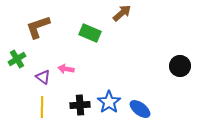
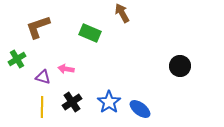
brown arrow: rotated 78 degrees counterclockwise
purple triangle: rotated 21 degrees counterclockwise
black cross: moved 8 px left, 3 px up; rotated 30 degrees counterclockwise
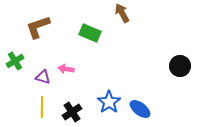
green cross: moved 2 px left, 2 px down
black cross: moved 10 px down
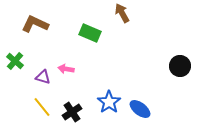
brown L-shape: moved 3 px left, 3 px up; rotated 44 degrees clockwise
green cross: rotated 18 degrees counterclockwise
yellow line: rotated 40 degrees counterclockwise
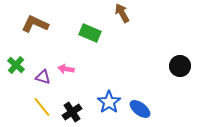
green cross: moved 1 px right, 4 px down
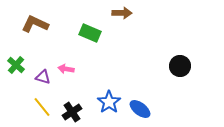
brown arrow: rotated 120 degrees clockwise
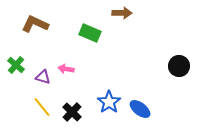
black circle: moved 1 px left
black cross: rotated 12 degrees counterclockwise
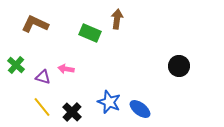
brown arrow: moved 5 px left, 6 px down; rotated 84 degrees counterclockwise
blue star: rotated 15 degrees counterclockwise
